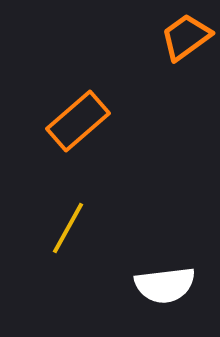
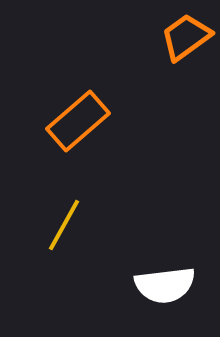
yellow line: moved 4 px left, 3 px up
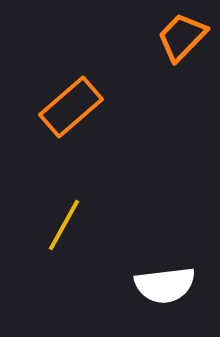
orange trapezoid: moved 4 px left; rotated 10 degrees counterclockwise
orange rectangle: moved 7 px left, 14 px up
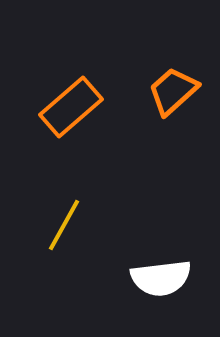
orange trapezoid: moved 9 px left, 54 px down; rotated 4 degrees clockwise
white semicircle: moved 4 px left, 7 px up
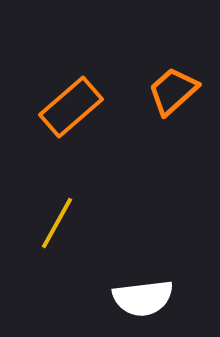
yellow line: moved 7 px left, 2 px up
white semicircle: moved 18 px left, 20 px down
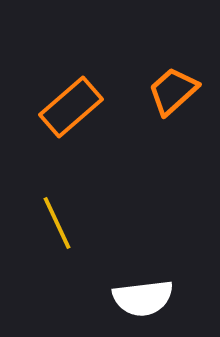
yellow line: rotated 54 degrees counterclockwise
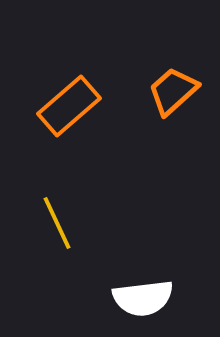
orange rectangle: moved 2 px left, 1 px up
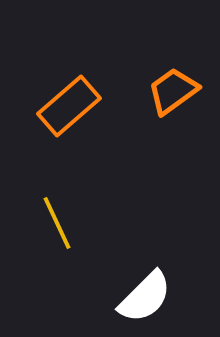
orange trapezoid: rotated 6 degrees clockwise
white semicircle: moved 2 px right, 1 px up; rotated 38 degrees counterclockwise
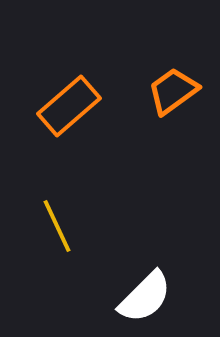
yellow line: moved 3 px down
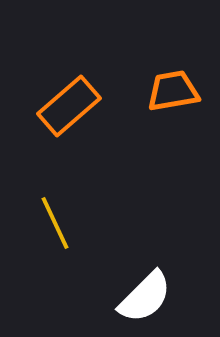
orange trapezoid: rotated 26 degrees clockwise
yellow line: moved 2 px left, 3 px up
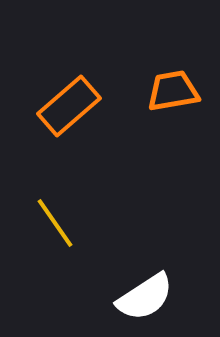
yellow line: rotated 10 degrees counterclockwise
white semicircle: rotated 12 degrees clockwise
